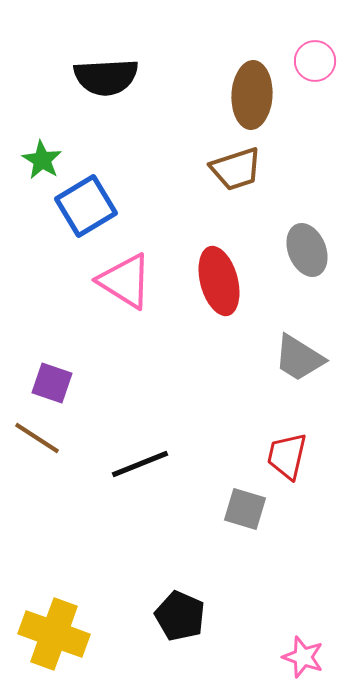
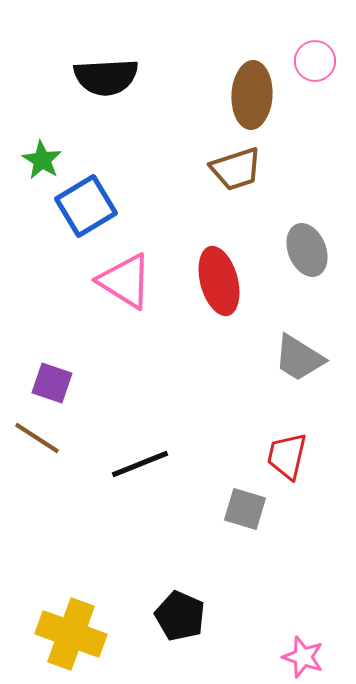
yellow cross: moved 17 px right
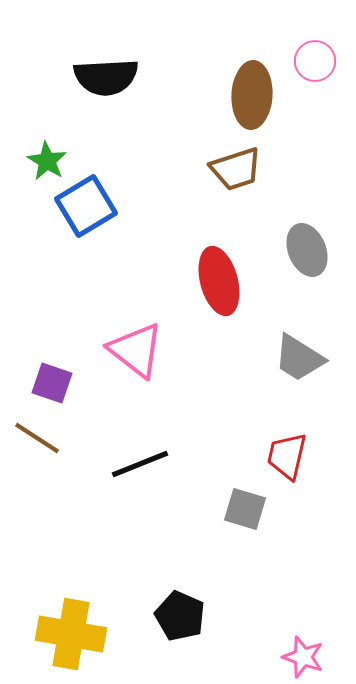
green star: moved 5 px right, 1 px down
pink triangle: moved 11 px right, 69 px down; rotated 6 degrees clockwise
yellow cross: rotated 10 degrees counterclockwise
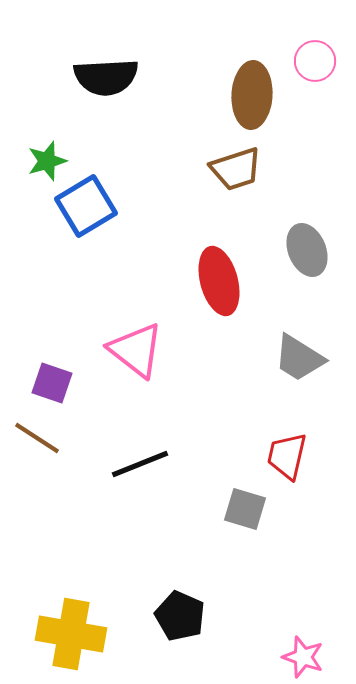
green star: rotated 24 degrees clockwise
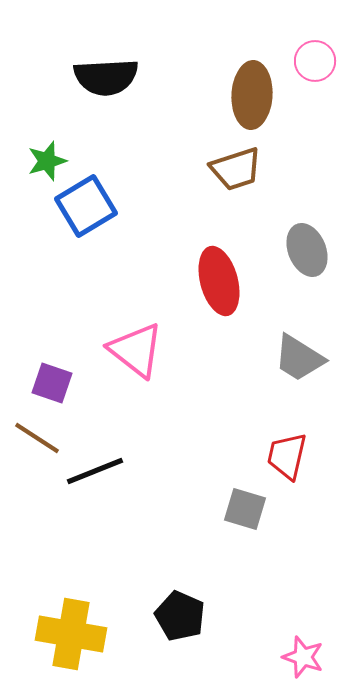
black line: moved 45 px left, 7 px down
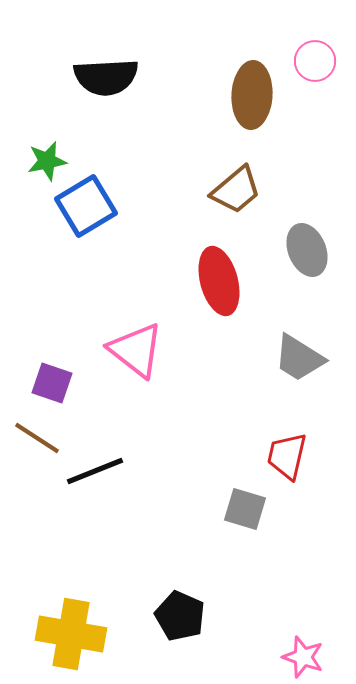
green star: rotated 6 degrees clockwise
brown trapezoid: moved 21 px down; rotated 22 degrees counterclockwise
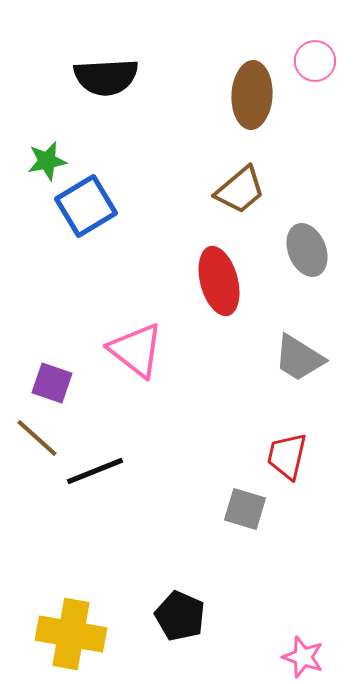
brown trapezoid: moved 4 px right
brown line: rotated 9 degrees clockwise
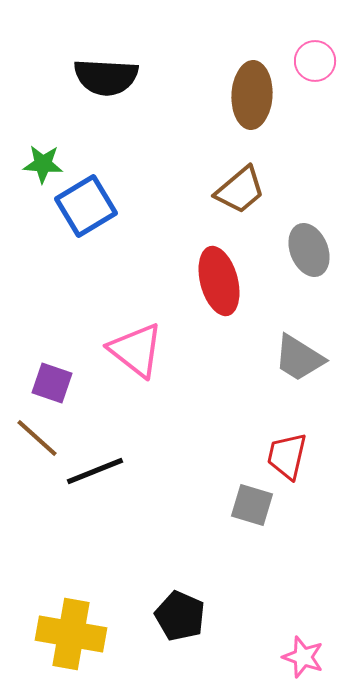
black semicircle: rotated 6 degrees clockwise
green star: moved 4 px left, 3 px down; rotated 15 degrees clockwise
gray ellipse: moved 2 px right
gray square: moved 7 px right, 4 px up
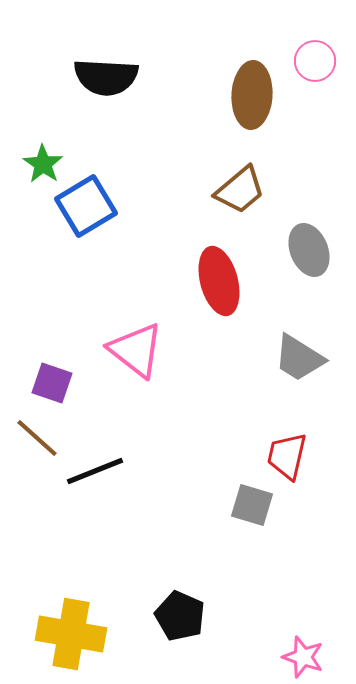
green star: rotated 30 degrees clockwise
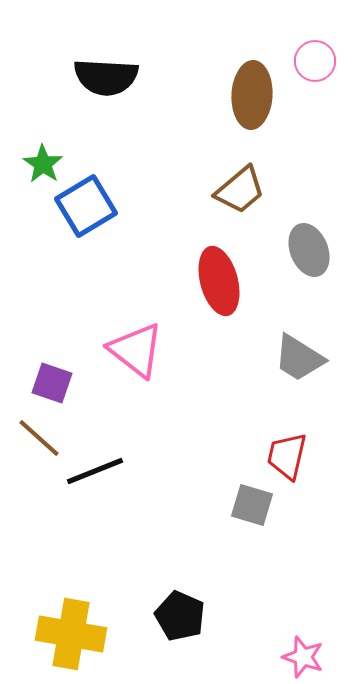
brown line: moved 2 px right
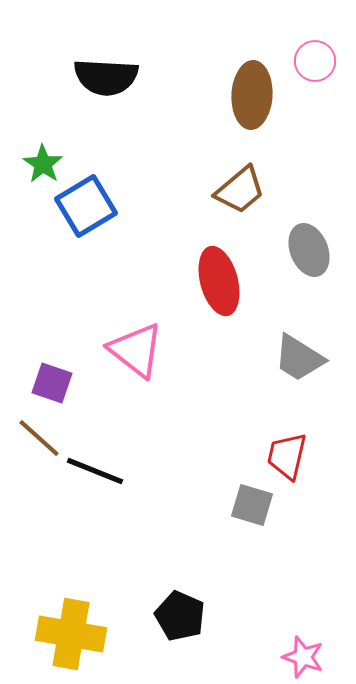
black line: rotated 44 degrees clockwise
